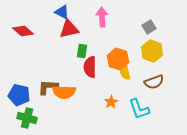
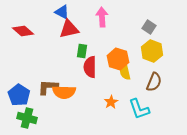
gray square: rotated 24 degrees counterclockwise
brown semicircle: rotated 48 degrees counterclockwise
blue pentagon: rotated 20 degrees clockwise
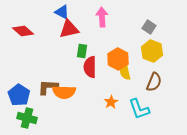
orange hexagon: rotated 10 degrees clockwise
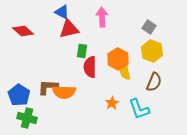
orange star: moved 1 px right, 1 px down
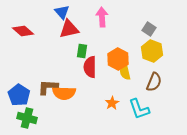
blue triangle: rotated 21 degrees clockwise
gray square: moved 2 px down
orange semicircle: moved 1 px down
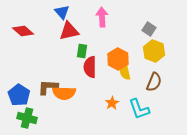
red triangle: moved 2 px down
yellow hexagon: moved 2 px right
